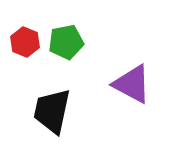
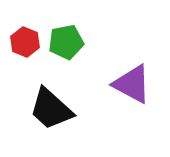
black trapezoid: moved 1 px left, 2 px up; rotated 60 degrees counterclockwise
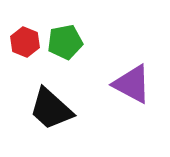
green pentagon: moved 1 px left
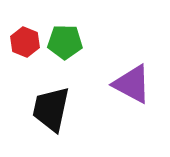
green pentagon: rotated 12 degrees clockwise
black trapezoid: rotated 60 degrees clockwise
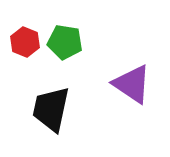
green pentagon: rotated 8 degrees clockwise
purple triangle: rotated 6 degrees clockwise
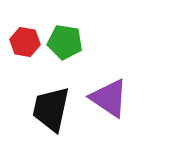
red hexagon: rotated 12 degrees counterclockwise
purple triangle: moved 23 px left, 14 px down
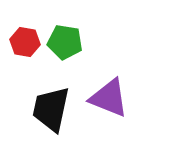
purple triangle: rotated 12 degrees counterclockwise
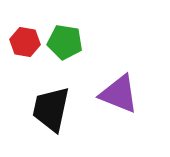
purple triangle: moved 10 px right, 4 px up
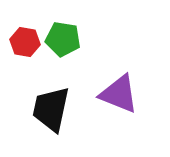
green pentagon: moved 2 px left, 3 px up
